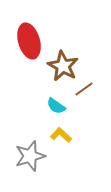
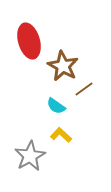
gray star: rotated 12 degrees counterclockwise
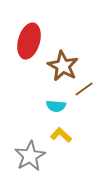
red ellipse: rotated 32 degrees clockwise
cyan semicircle: rotated 30 degrees counterclockwise
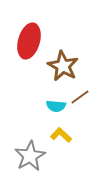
brown line: moved 4 px left, 8 px down
